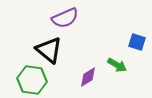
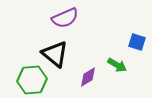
black triangle: moved 6 px right, 4 px down
green hexagon: rotated 12 degrees counterclockwise
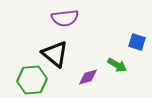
purple semicircle: rotated 16 degrees clockwise
purple diamond: rotated 15 degrees clockwise
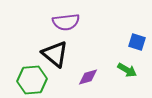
purple semicircle: moved 1 px right, 4 px down
green arrow: moved 10 px right, 5 px down
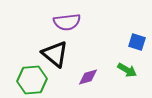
purple semicircle: moved 1 px right
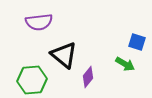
purple semicircle: moved 28 px left
black triangle: moved 9 px right, 1 px down
green arrow: moved 2 px left, 6 px up
purple diamond: rotated 35 degrees counterclockwise
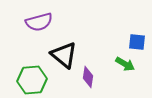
purple semicircle: rotated 8 degrees counterclockwise
blue square: rotated 12 degrees counterclockwise
purple diamond: rotated 30 degrees counterclockwise
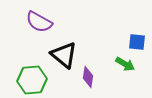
purple semicircle: rotated 44 degrees clockwise
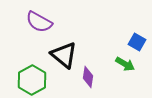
blue square: rotated 24 degrees clockwise
green hexagon: rotated 24 degrees counterclockwise
